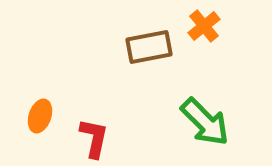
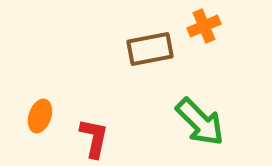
orange cross: rotated 16 degrees clockwise
brown rectangle: moved 1 px right, 2 px down
green arrow: moved 5 px left
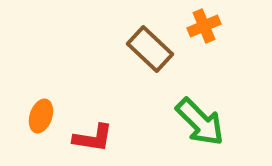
brown rectangle: rotated 54 degrees clockwise
orange ellipse: moved 1 px right
red L-shape: moved 1 px left; rotated 87 degrees clockwise
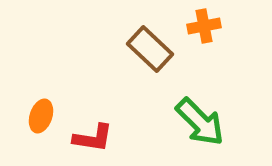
orange cross: rotated 12 degrees clockwise
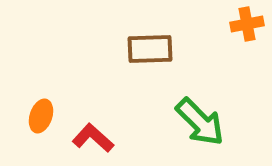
orange cross: moved 43 px right, 2 px up
brown rectangle: rotated 45 degrees counterclockwise
red L-shape: rotated 147 degrees counterclockwise
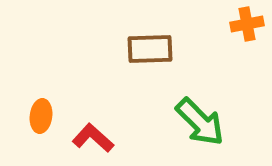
orange ellipse: rotated 12 degrees counterclockwise
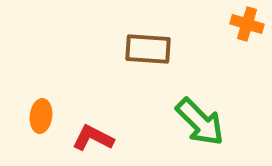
orange cross: rotated 28 degrees clockwise
brown rectangle: moved 2 px left; rotated 6 degrees clockwise
red L-shape: rotated 15 degrees counterclockwise
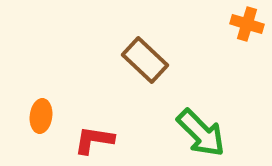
brown rectangle: moved 3 px left, 11 px down; rotated 39 degrees clockwise
green arrow: moved 1 px right, 11 px down
red L-shape: moved 1 px right, 2 px down; rotated 18 degrees counterclockwise
